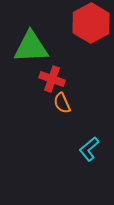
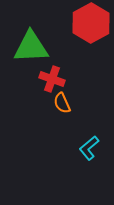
cyan L-shape: moved 1 px up
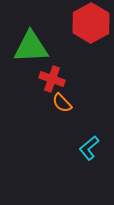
orange semicircle: rotated 20 degrees counterclockwise
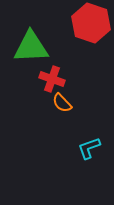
red hexagon: rotated 12 degrees counterclockwise
cyan L-shape: rotated 20 degrees clockwise
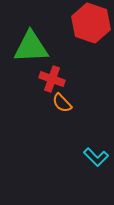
cyan L-shape: moved 7 px right, 9 px down; rotated 115 degrees counterclockwise
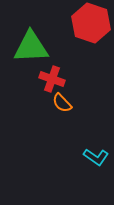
cyan L-shape: rotated 10 degrees counterclockwise
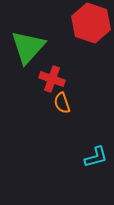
green triangle: moved 3 px left; rotated 45 degrees counterclockwise
orange semicircle: rotated 25 degrees clockwise
cyan L-shape: rotated 50 degrees counterclockwise
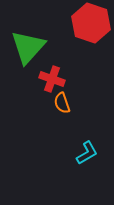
cyan L-shape: moved 9 px left, 4 px up; rotated 15 degrees counterclockwise
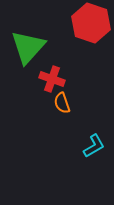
cyan L-shape: moved 7 px right, 7 px up
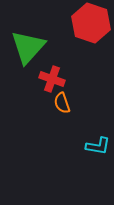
cyan L-shape: moved 4 px right; rotated 40 degrees clockwise
